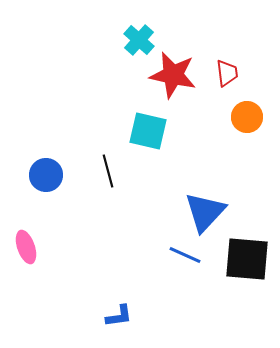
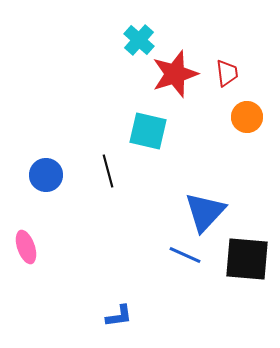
red star: moved 2 px right, 1 px up; rotated 30 degrees counterclockwise
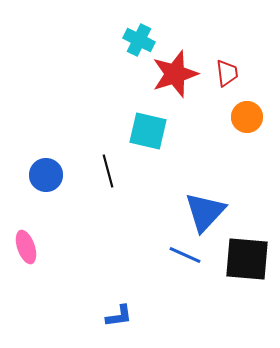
cyan cross: rotated 16 degrees counterclockwise
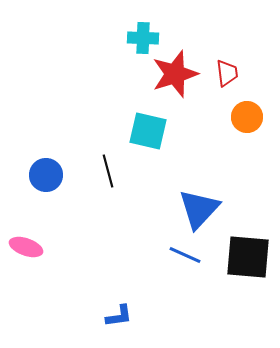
cyan cross: moved 4 px right, 2 px up; rotated 24 degrees counterclockwise
blue triangle: moved 6 px left, 3 px up
pink ellipse: rotated 52 degrees counterclockwise
black square: moved 1 px right, 2 px up
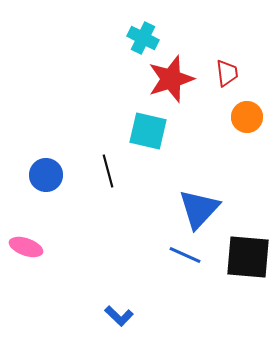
cyan cross: rotated 24 degrees clockwise
red star: moved 4 px left, 5 px down
blue L-shape: rotated 52 degrees clockwise
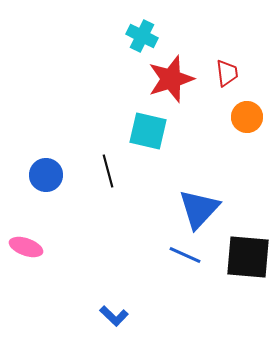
cyan cross: moved 1 px left, 2 px up
blue L-shape: moved 5 px left
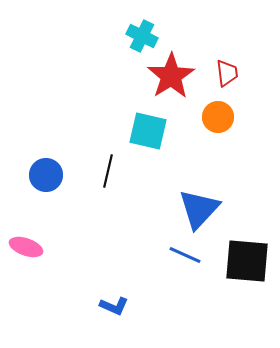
red star: moved 3 px up; rotated 15 degrees counterclockwise
orange circle: moved 29 px left
black line: rotated 28 degrees clockwise
black square: moved 1 px left, 4 px down
blue L-shape: moved 10 px up; rotated 20 degrees counterclockwise
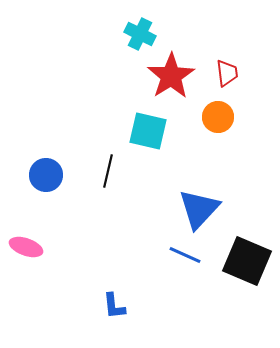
cyan cross: moved 2 px left, 2 px up
black square: rotated 18 degrees clockwise
blue L-shape: rotated 60 degrees clockwise
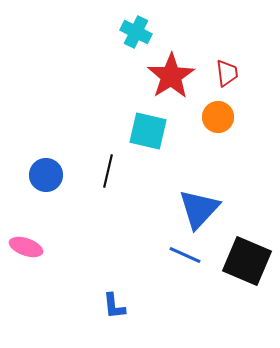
cyan cross: moved 4 px left, 2 px up
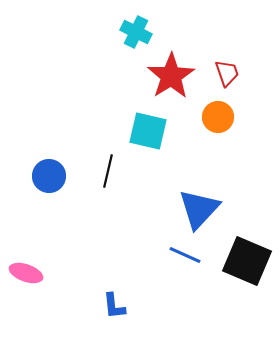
red trapezoid: rotated 12 degrees counterclockwise
blue circle: moved 3 px right, 1 px down
pink ellipse: moved 26 px down
